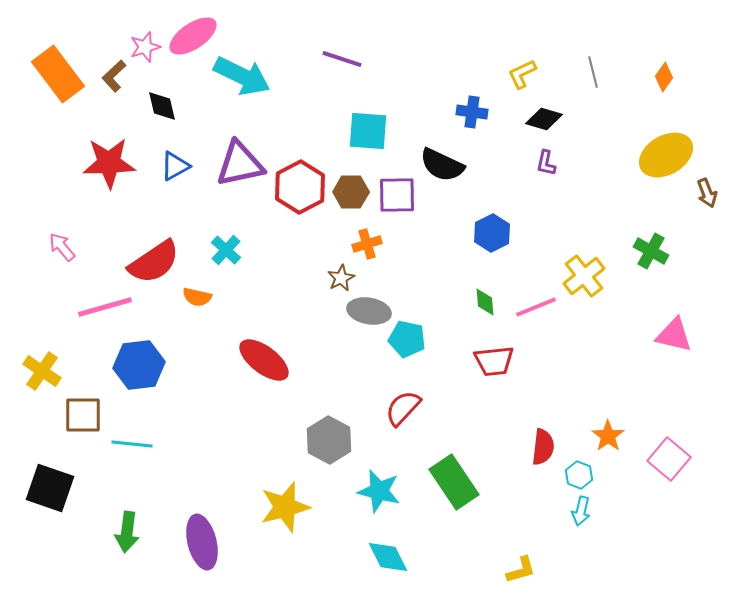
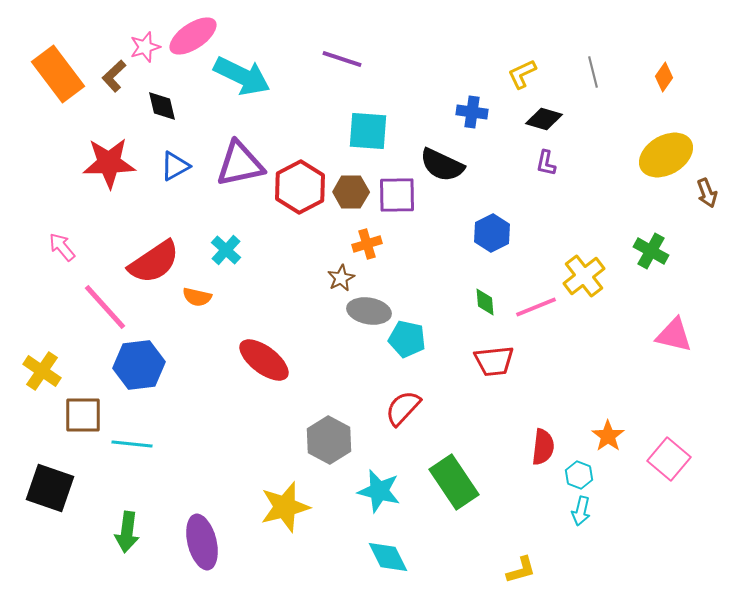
pink line at (105, 307): rotated 64 degrees clockwise
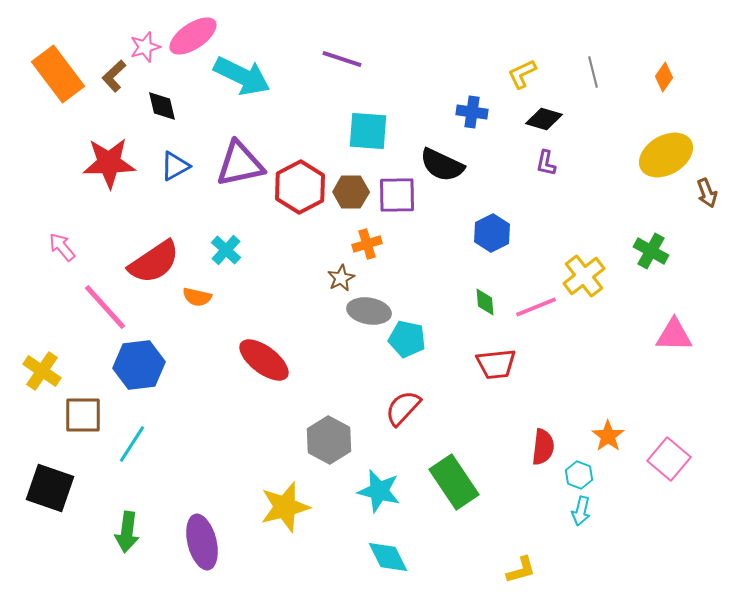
pink triangle at (674, 335): rotated 12 degrees counterclockwise
red trapezoid at (494, 361): moved 2 px right, 3 px down
cyan line at (132, 444): rotated 63 degrees counterclockwise
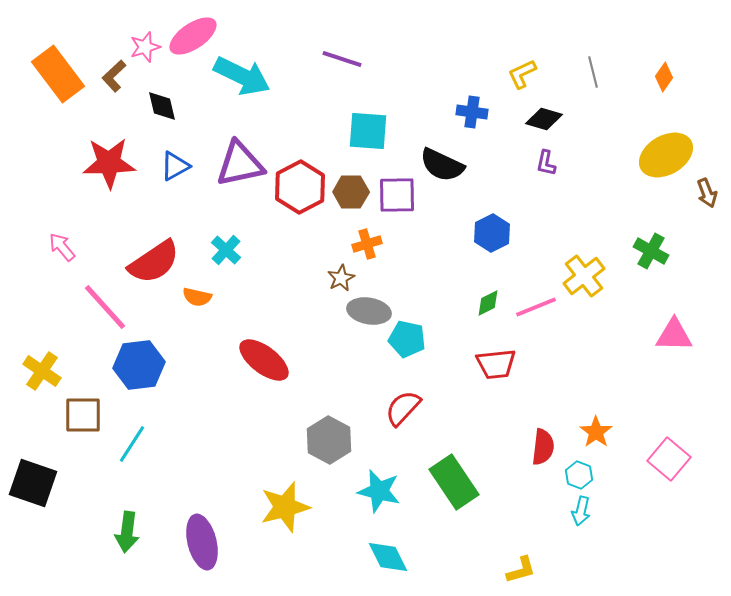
green diamond at (485, 302): moved 3 px right, 1 px down; rotated 68 degrees clockwise
orange star at (608, 436): moved 12 px left, 4 px up
black square at (50, 488): moved 17 px left, 5 px up
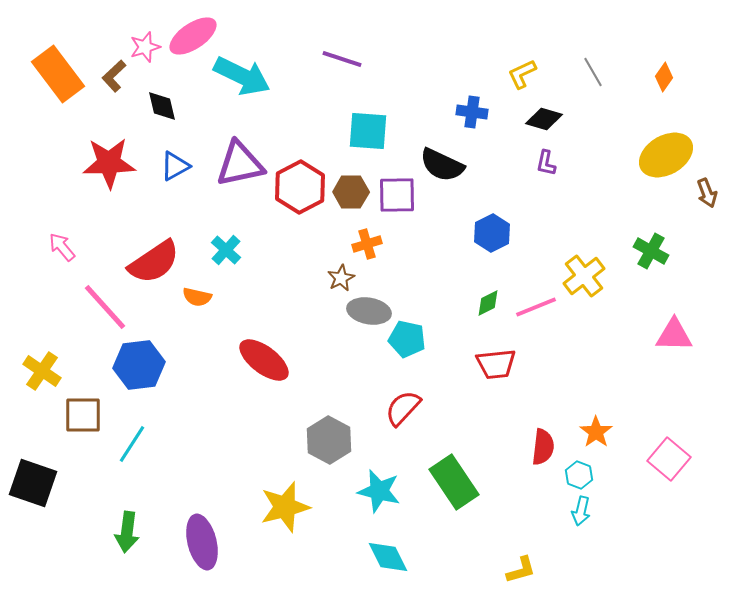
gray line at (593, 72): rotated 16 degrees counterclockwise
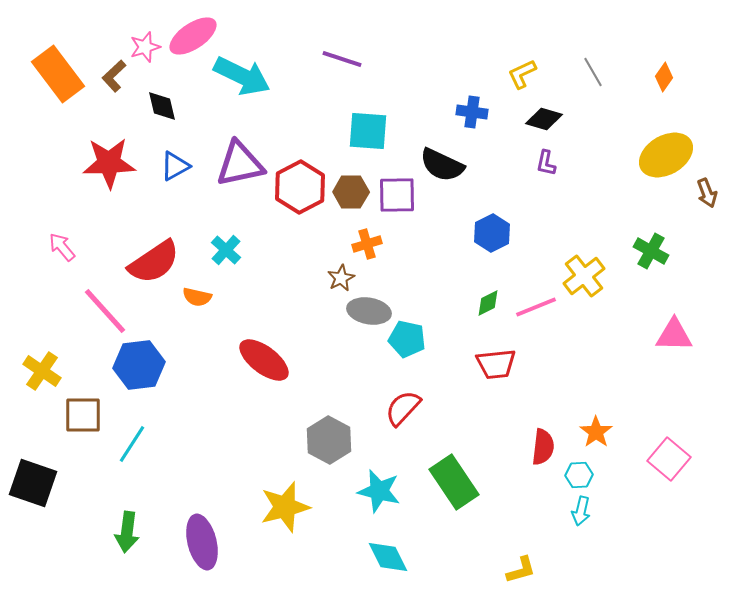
pink line at (105, 307): moved 4 px down
cyan hexagon at (579, 475): rotated 24 degrees counterclockwise
